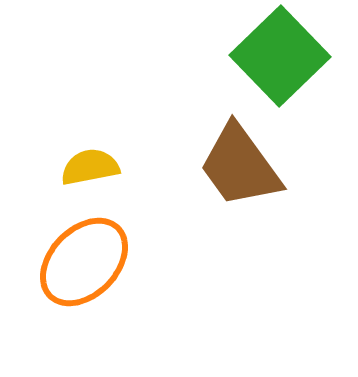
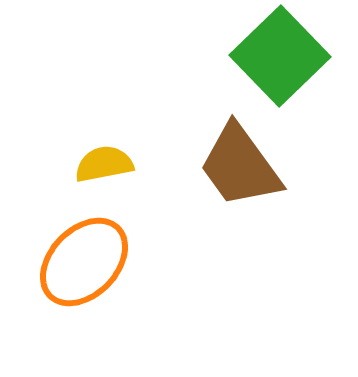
yellow semicircle: moved 14 px right, 3 px up
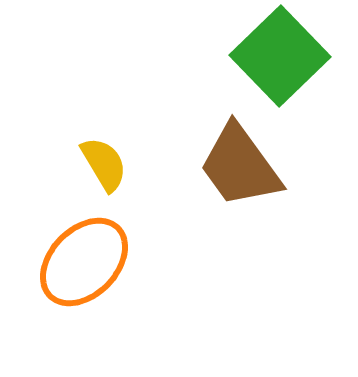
yellow semicircle: rotated 70 degrees clockwise
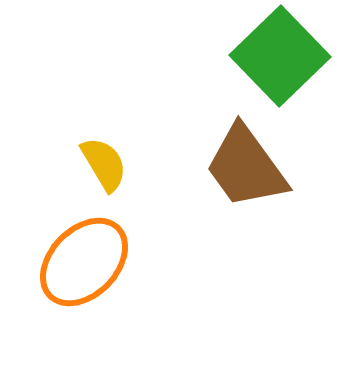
brown trapezoid: moved 6 px right, 1 px down
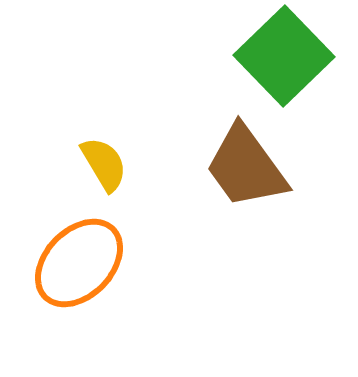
green square: moved 4 px right
orange ellipse: moved 5 px left, 1 px down
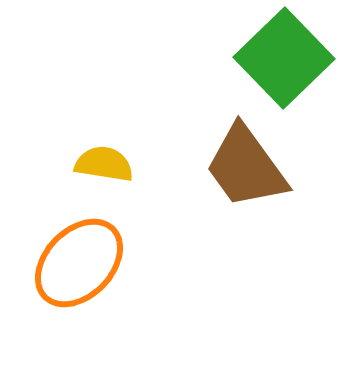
green square: moved 2 px down
yellow semicircle: rotated 50 degrees counterclockwise
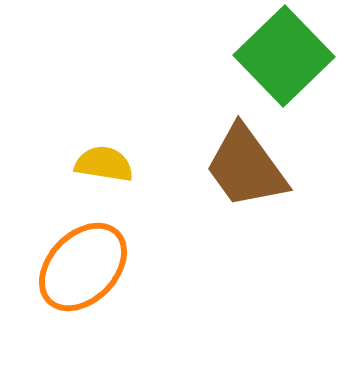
green square: moved 2 px up
orange ellipse: moved 4 px right, 4 px down
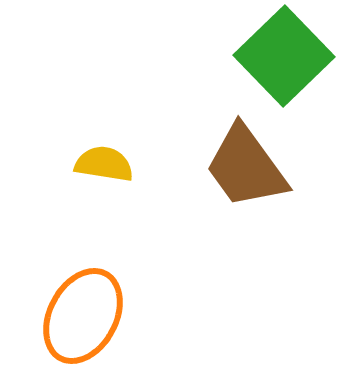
orange ellipse: moved 49 px down; rotated 16 degrees counterclockwise
